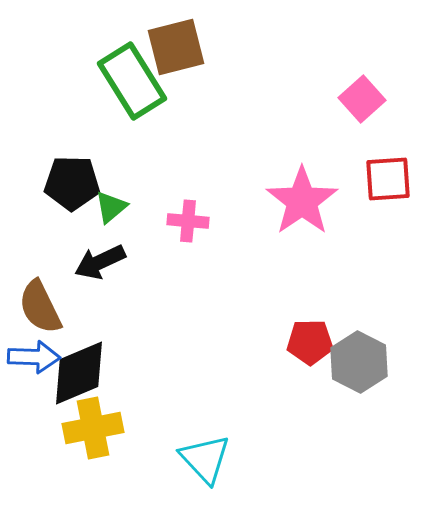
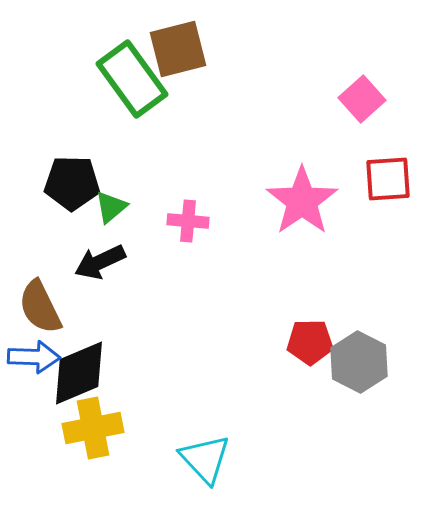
brown square: moved 2 px right, 2 px down
green rectangle: moved 2 px up; rotated 4 degrees counterclockwise
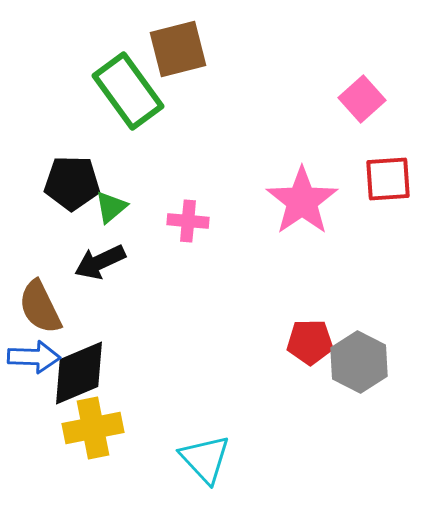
green rectangle: moved 4 px left, 12 px down
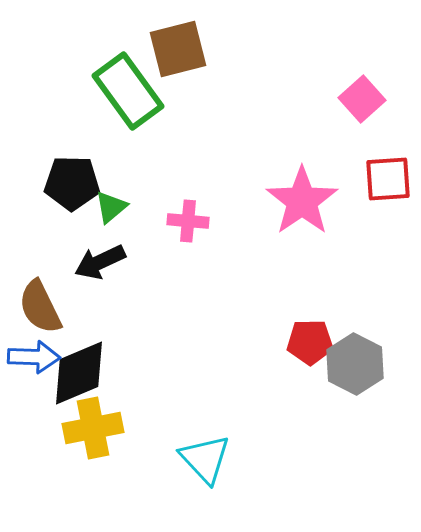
gray hexagon: moved 4 px left, 2 px down
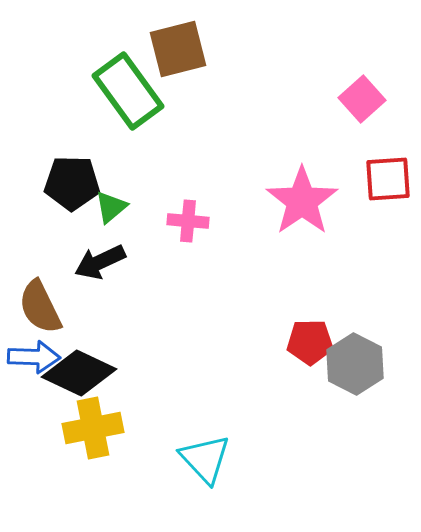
black diamond: rotated 48 degrees clockwise
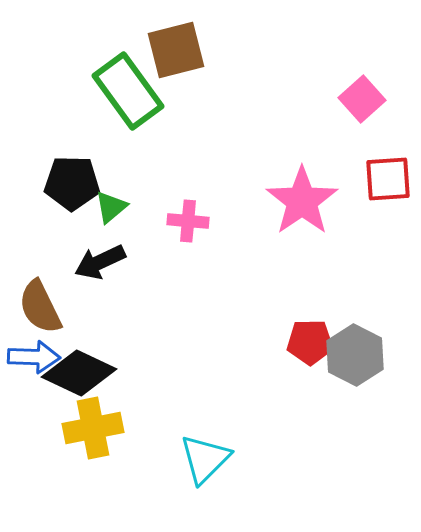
brown square: moved 2 px left, 1 px down
gray hexagon: moved 9 px up
cyan triangle: rotated 28 degrees clockwise
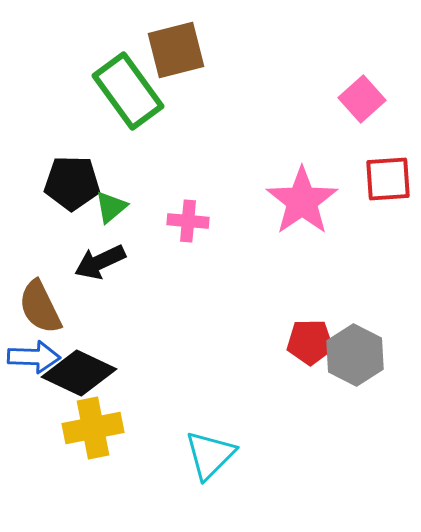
cyan triangle: moved 5 px right, 4 px up
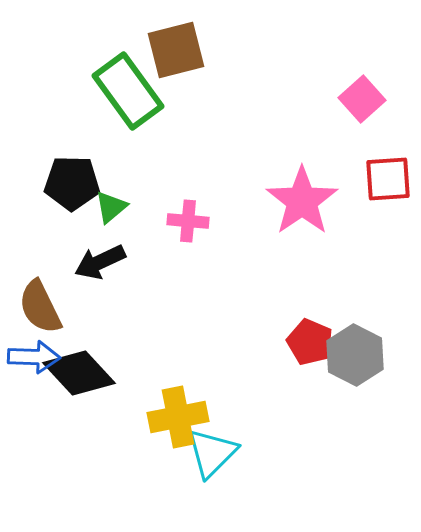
red pentagon: rotated 24 degrees clockwise
black diamond: rotated 22 degrees clockwise
yellow cross: moved 85 px right, 11 px up
cyan triangle: moved 2 px right, 2 px up
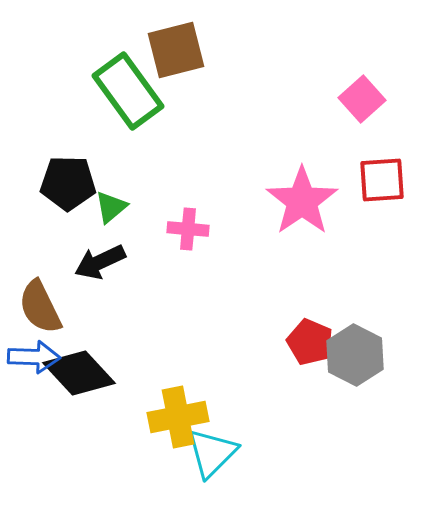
red square: moved 6 px left, 1 px down
black pentagon: moved 4 px left
pink cross: moved 8 px down
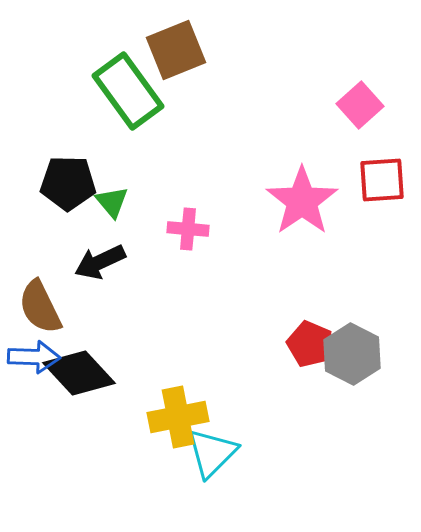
brown square: rotated 8 degrees counterclockwise
pink square: moved 2 px left, 6 px down
green triangle: moved 1 px right, 5 px up; rotated 30 degrees counterclockwise
red pentagon: moved 2 px down
gray hexagon: moved 3 px left, 1 px up
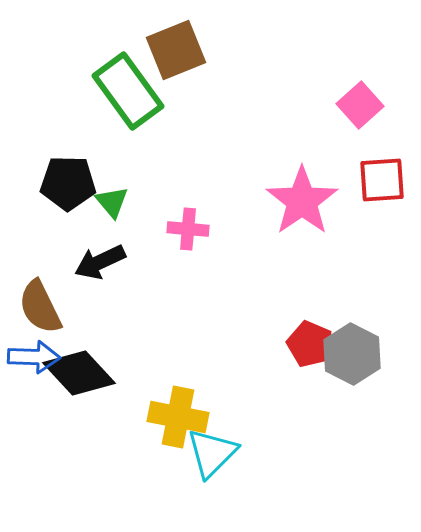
yellow cross: rotated 22 degrees clockwise
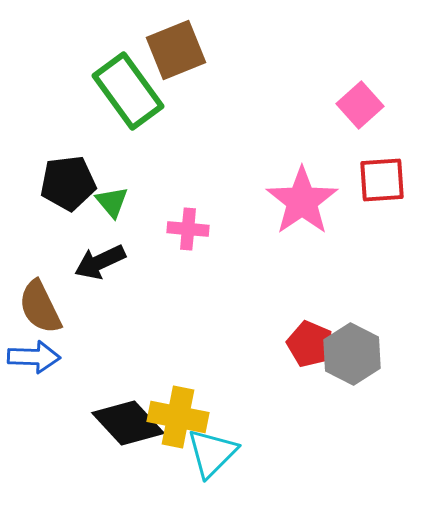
black pentagon: rotated 8 degrees counterclockwise
black diamond: moved 49 px right, 50 px down
